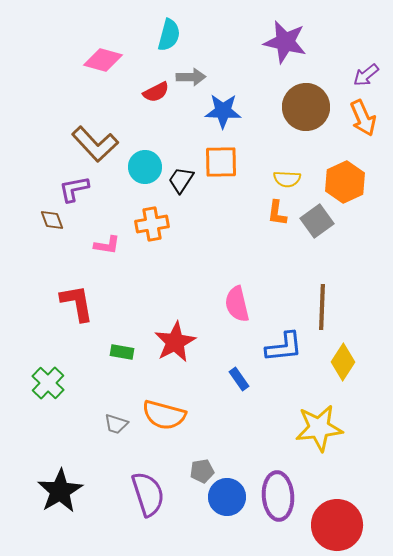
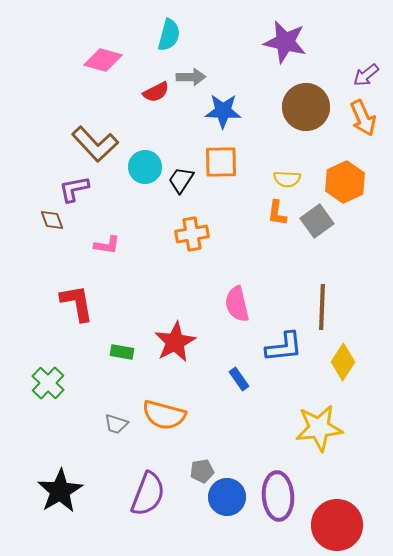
orange cross: moved 40 px right, 10 px down
purple semicircle: rotated 39 degrees clockwise
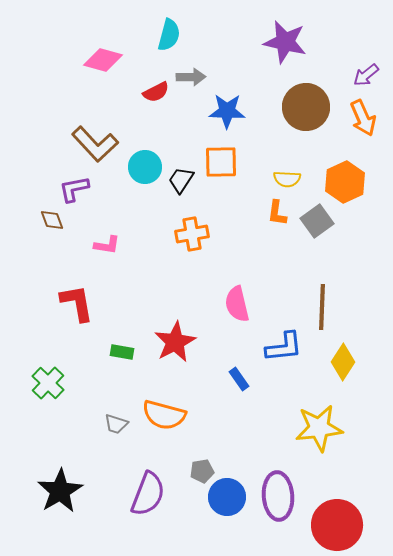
blue star: moved 4 px right
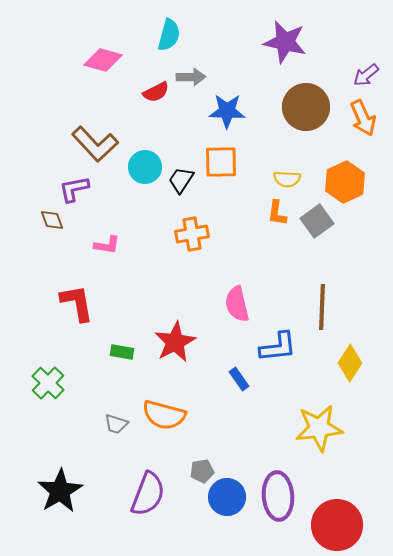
blue L-shape: moved 6 px left
yellow diamond: moved 7 px right, 1 px down
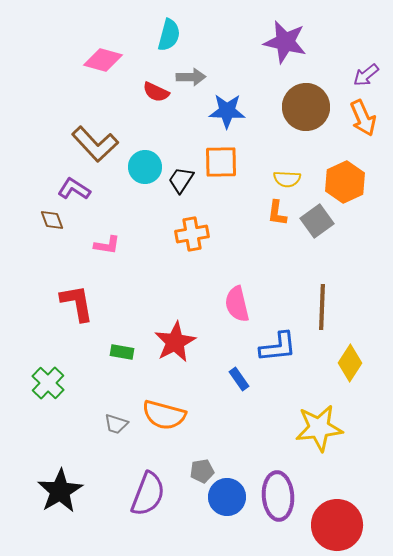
red semicircle: rotated 52 degrees clockwise
purple L-shape: rotated 44 degrees clockwise
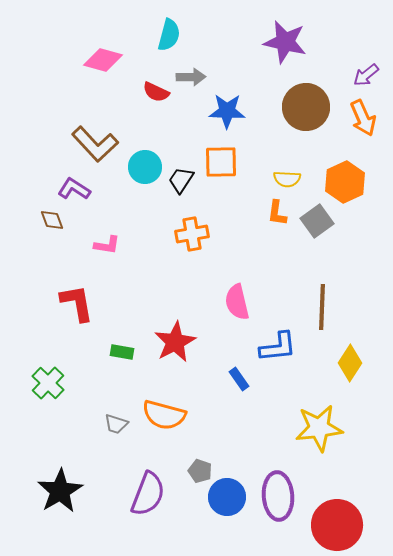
pink semicircle: moved 2 px up
gray pentagon: moved 2 px left; rotated 30 degrees clockwise
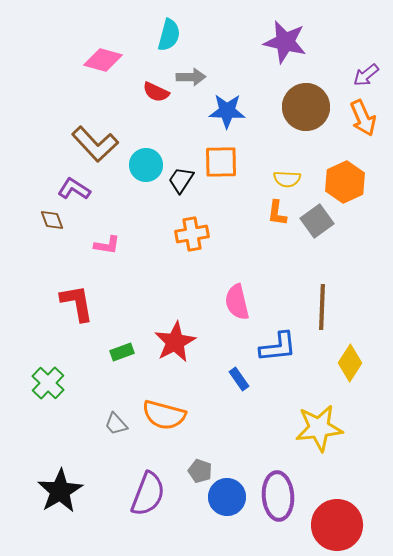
cyan circle: moved 1 px right, 2 px up
green rectangle: rotated 30 degrees counterclockwise
gray trapezoid: rotated 30 degrees clockwise
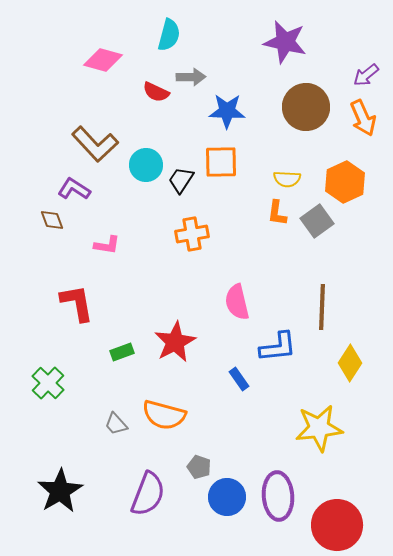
gray pentagon: moved 1 px left, 4 px up
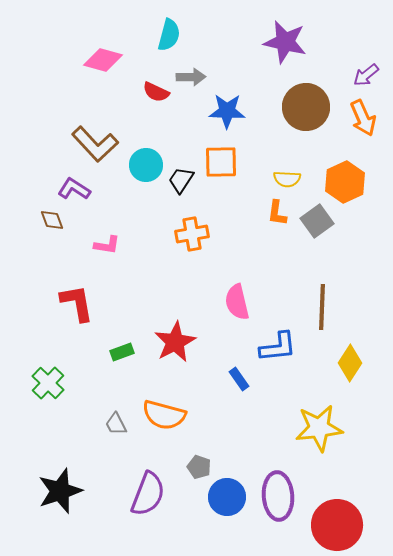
gray trapezoid: rotated 15 degrees clockwise
black star: rotated 12 degrees clockwise
